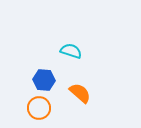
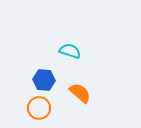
cyan semicircle: moved 1 px left
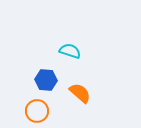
blue hexagon: moved 2 px right
orange circle: moved 2 px left, 3 px down
